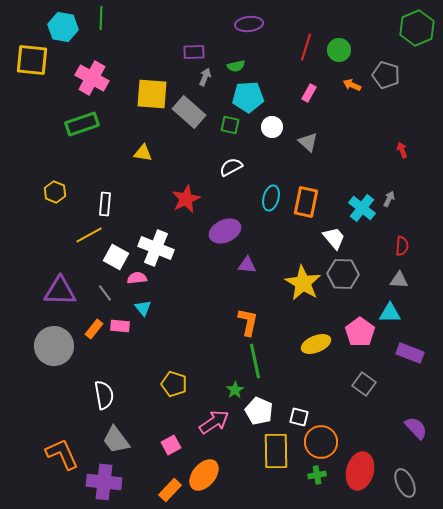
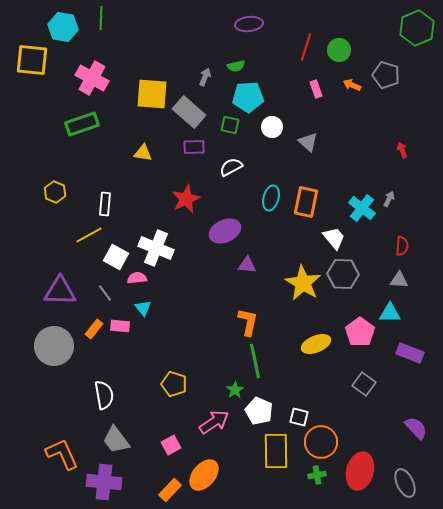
purple rectangle at (194, 52): moved 95 px down
pink rectangle at (309, 93): moved 7 px right, 4 px up; rotated 48 degrees counterclockwise
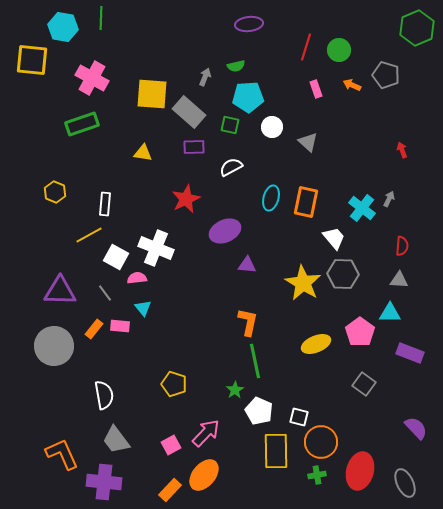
pink arrow at (214, 422): moved 8 px left, 11 px down; rotated 12 degrees counterclockwise
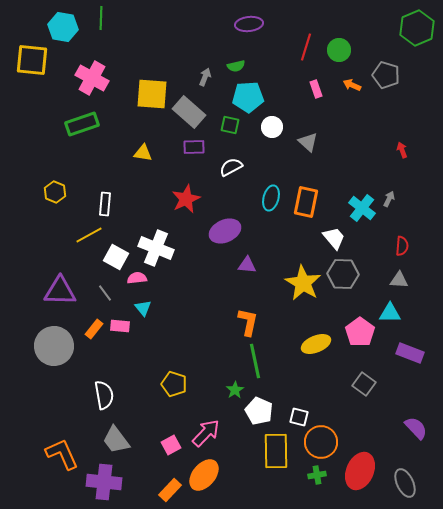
red ellipse at (360, 471): rotated 9 degrees clockwise
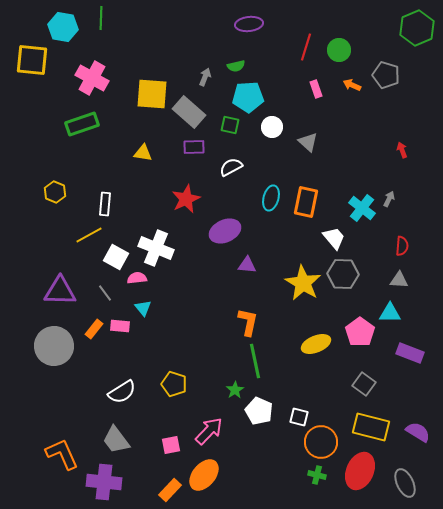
white semicircle at (104, 395): moved 18 px right, 3 px up; rotated 68 degrees clockwise
purple semicircle at (416, 428): moved 2 px right, 4 px down; rotated 15 degrees counterclockwise
pink arrow at (206, 433): moved 3 px right, 2 px up
pink square at (171, 445): rotated 18 degrees clockwise
yellow rectangle at (276, 451): moved 95 px right, 24 px up; rotated 75 degrees counterclockwise
green cross at (317, 475): rotated 24 degrees clockwise
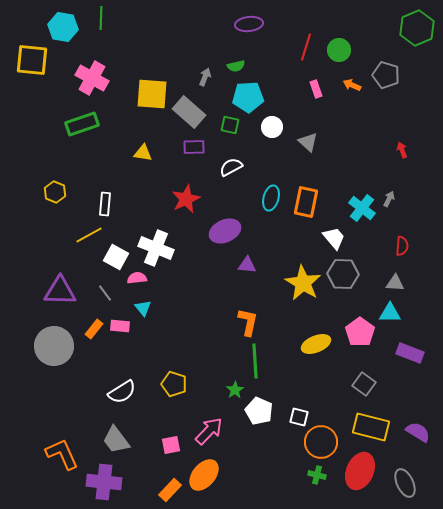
gray triangle at (399, 280): moved 4 px left, 3 px down
green line at (255, 361): rotated 8 degrees clockwise
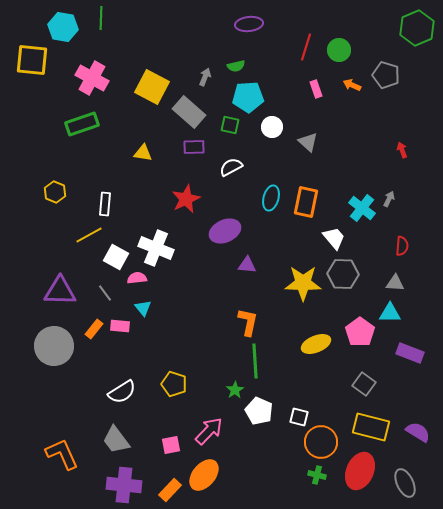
yellow square at (152, 94): moved 7 px up; rotated 24 degrees clockwise
yellow star at (303, 283): rotated 30 degrees counterclockwise
purple cross at (104, 482): moved 20 px right, 3 px down
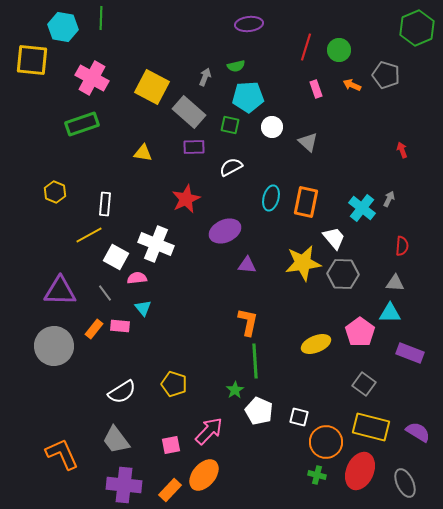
white cross at (156, 248): moved 4 px up
yellow star at (303, 283): moved 20 px up; rotated 9 degrees counterclockwise
orange circle at (321, 442): moved 5 px right
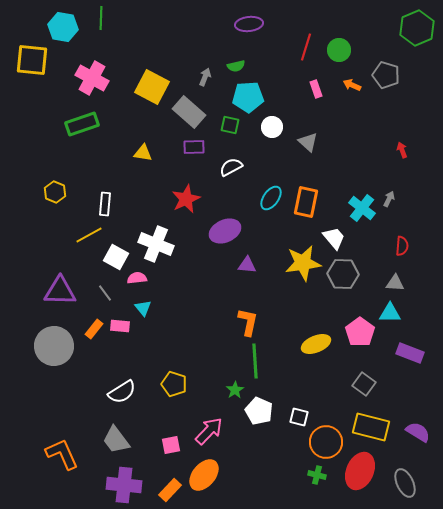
cyan ellipse at (271, 198): rotated 20 degrees clockwise
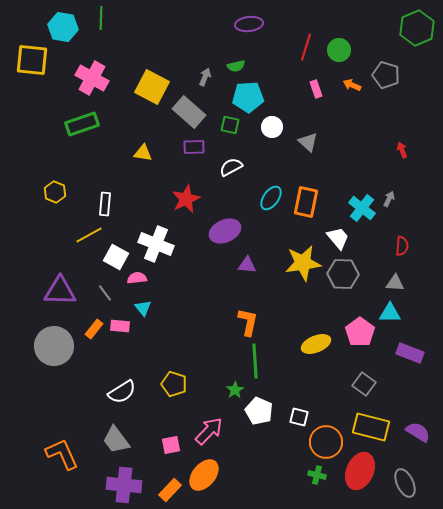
white trapezoid at (334, 238): moved 4 px right
